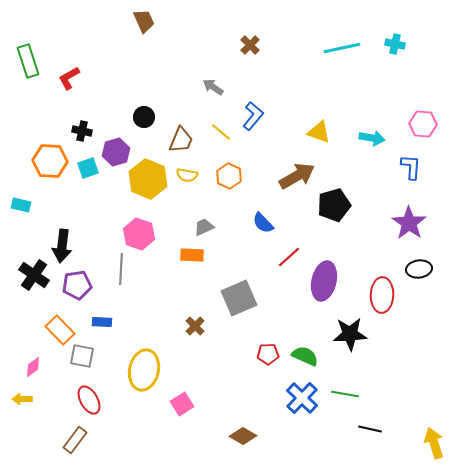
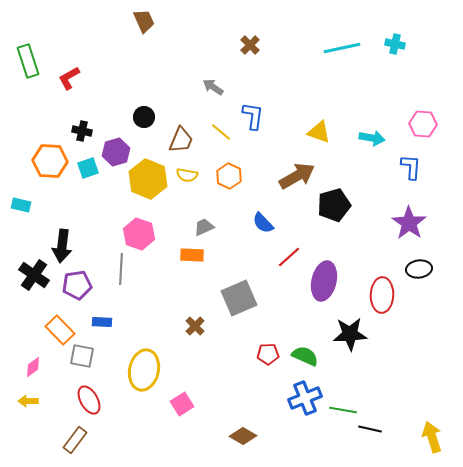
blue L-shape at (253, 116): rotated 32 degrees counterclockwise
green line at (345, 394): moved 2 px left, 16 px down
blue cross at (302, 398): moved 3 px right; rotated 24 degrees clockwise
yellow arrow at (22, 399): moved 6 px right, 2 px down
yellow arrow at (434, 443): moved 2 px left, 6 px up
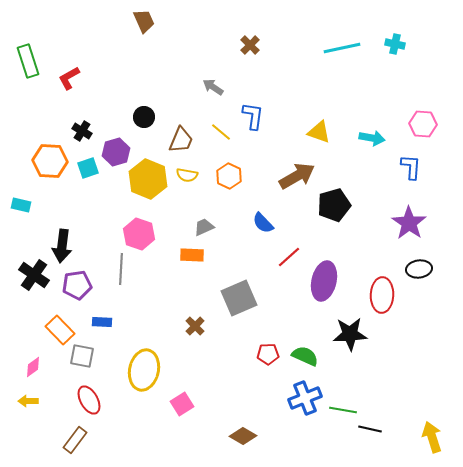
black cross at (82, 131): rotated 18 degrees clockwise
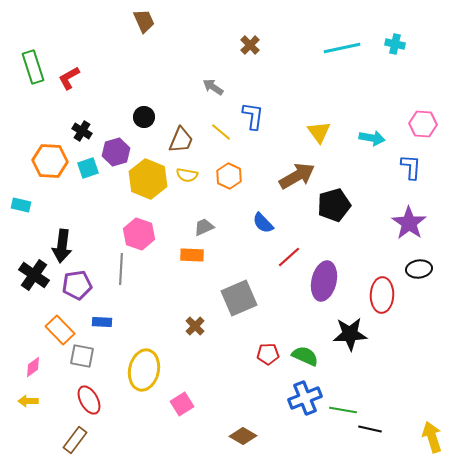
green rectangle at (28, 61): moved 5 px right, 6 px down
yellow triangle at (319, 132): rotated 35 degrees clockwise
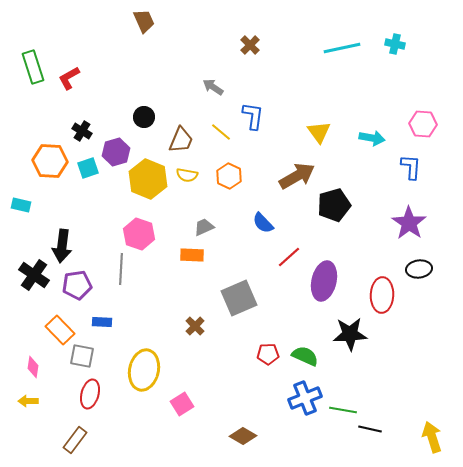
pink diamond at (33, 367): rotated 45 degrees counterclockwise
red ellipse at (89, 400): moved 1 px right, 6 px up; rotated 44 degrees clockwise
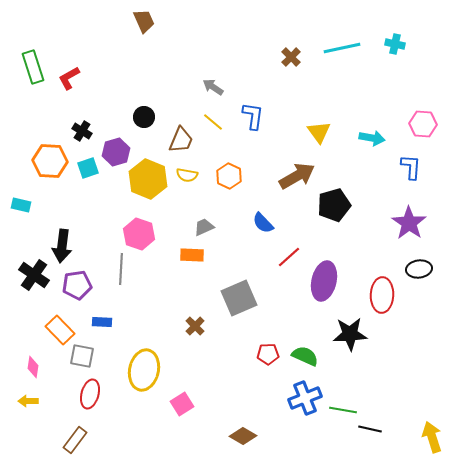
brown cross at (250, 45): moved 41 px right, 12 px down
yellow line at (221, 132): moved 8 px left, 10 px up
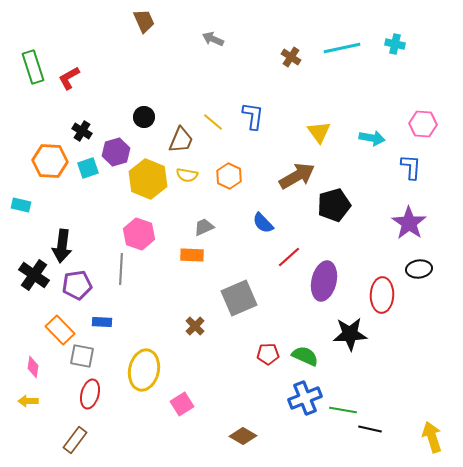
brown cross at (291, 57): rotated 12 degrees counterclockwise
gray arrow at (213, 87): moved 48 px up; rotated 10 degrees counterclockwise
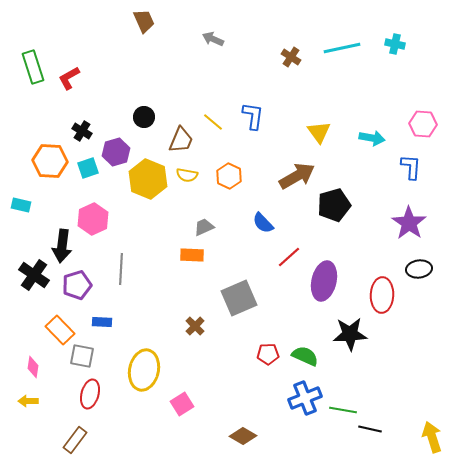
pink hexagon at (139, 234): moved 46 px left, 15 px up; rotated 16 degrees clockwise
purple pentagon at (77, 285): rotated 8 degrees counterclockwise
